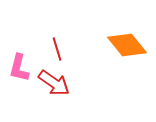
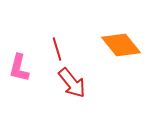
orange diamond: moved 6 px left
red arrow: moved 18 px right; rotated 16 degrees clockwise
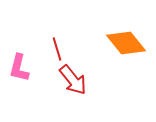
orange diamond: moved 5 px right, 2 px up
red arrow: moved 1 px right, 3 px up
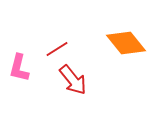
red line: rotated 75 degrees clockwise
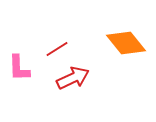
pink L-shape: rotated 16 degrees counterclockwise
red arrow: moved 2 px up; rotated 76 degrees counterclockwise
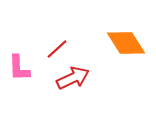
orange diamond: rotated 6 degrees clockwise
red line: rotated 10 degrees counterclockwise
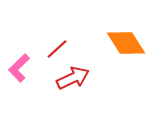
pink L-shape: rotated 48 degrees clockwise
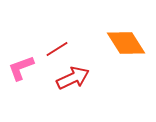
red line: rotated 10 degrees clockwise
pink L-shape: moved 2 px right; rotated 24 degrees clockwise
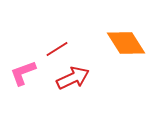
pink L-shape: moved 2 px right, 5 px down
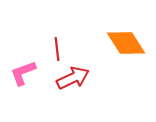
red line: rotated 65 degrees counterclockwise
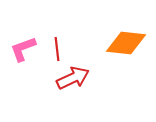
orange diamond: rotated 51 degrees counterclockwise
pink L-shape: moved 24 px up
